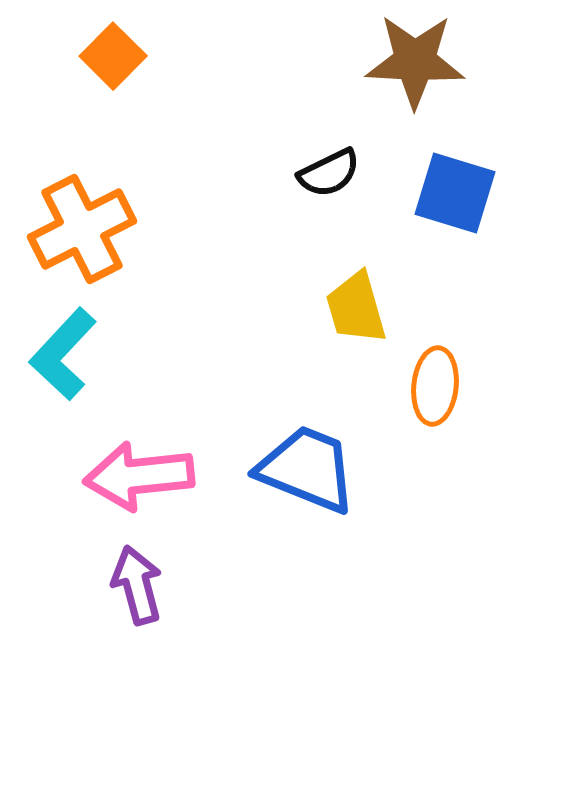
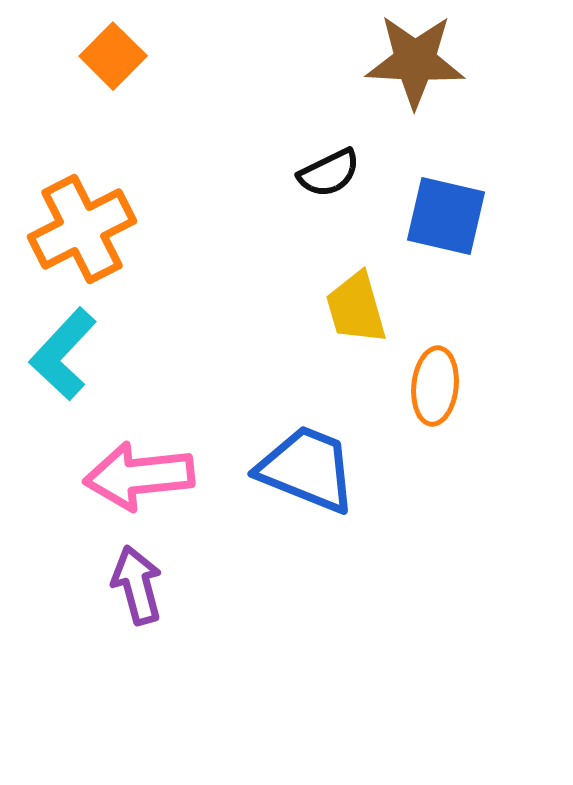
blue square: moved 9 px left, 23 px down; rotated 4 degrees counterclockwise
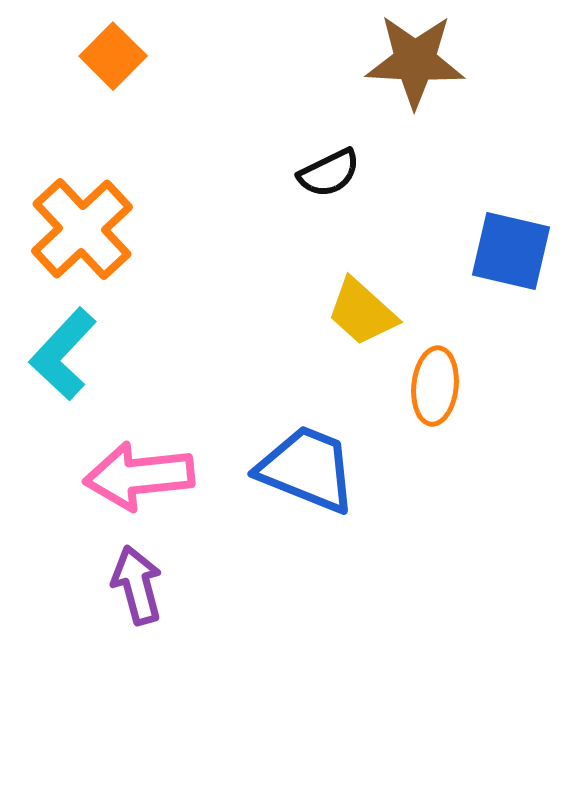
blue square: moved 65 px right, 35 px down
orange cross: rotated 16 degrees counterclockwise
yellow trapezoid: moved 6 px right, 4 px down; rotated 32 degrees counterclockwise
